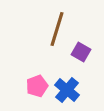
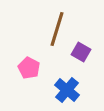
pink pentagon: moved 8 px left, 18 px up; rotated 25 degrees counterclockwise
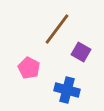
brown line: rotated 20 degrees clockwise
blue cross: rotated 25 degrees counterclockwise
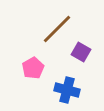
brown line: rotated 8 degrees clockwise
pink pentagon: moved 4 px right; rotated 15 degrees clockwise
